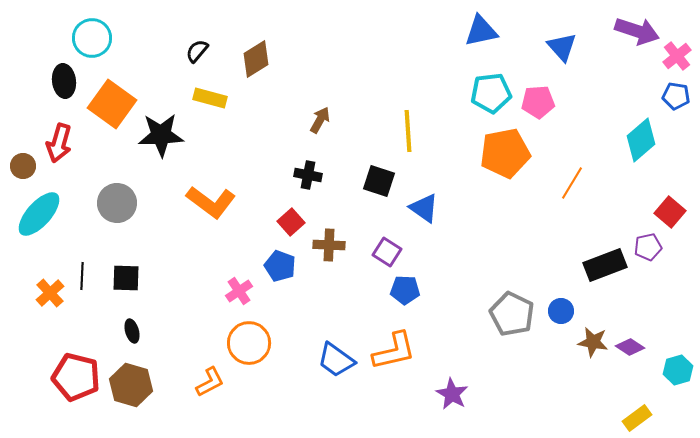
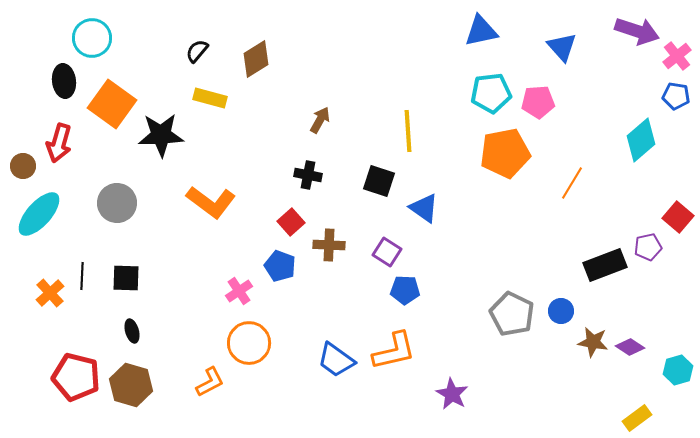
red square at (670, 212): moved 8 px right, 5 px down
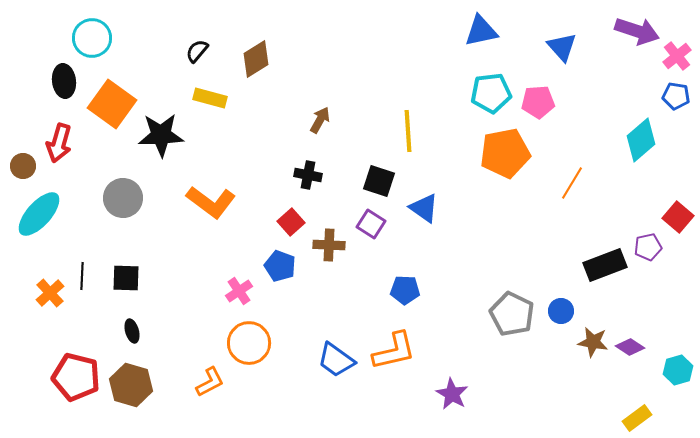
gray circle at (117, 203): moved 6 px right, 5 px up
purple square at (387, 252): moved 16 px left, 28 px up
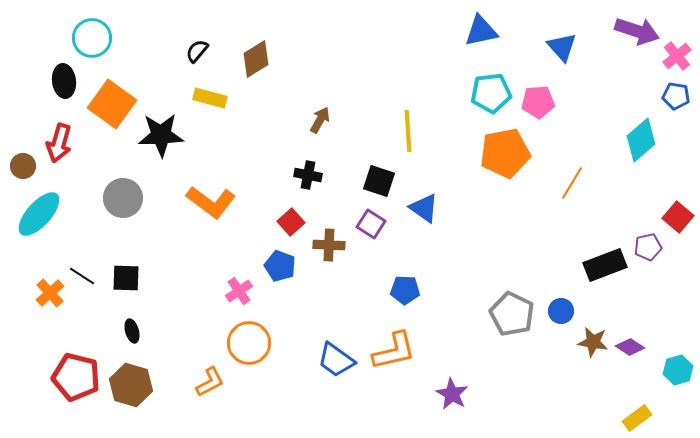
black line at (82, 276): rotated 60 degrees counterclockwise
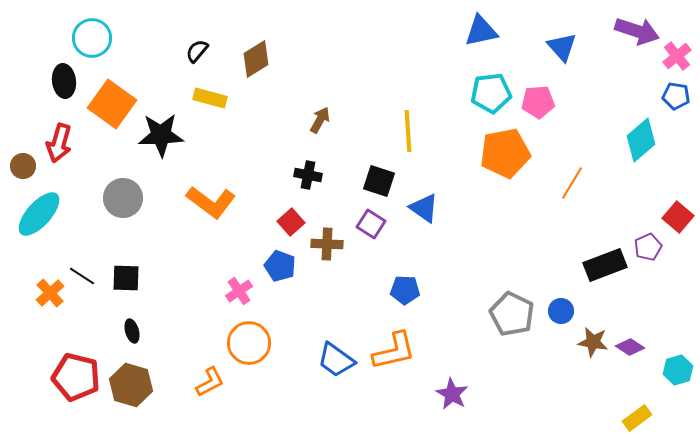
brown cross at (329, 245): moved 2 px left, 1 px up
purple pentagon at (648, 247): rotated 12 degrees counterclockwise
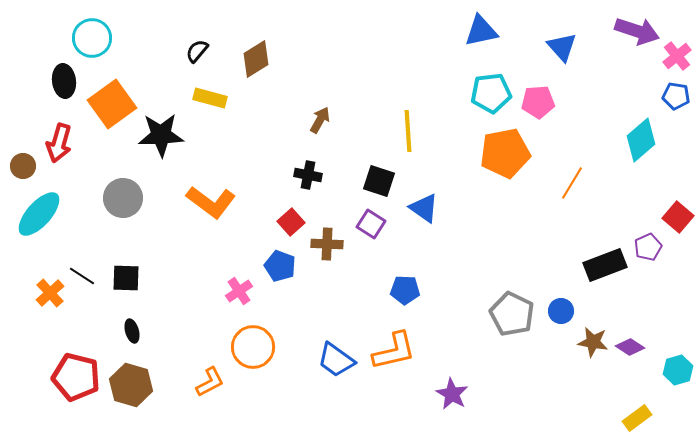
orange square at (112, 104): rotated 18 degrees clockwise
orange circle at (249, 343): moved 4 px right, 4 px down
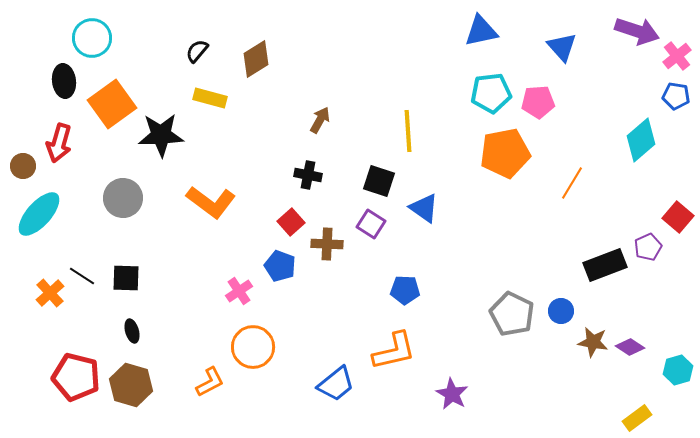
blue trapezoid at (336, 360): moved 24 px down; rotated 75 degrees counterclockwise
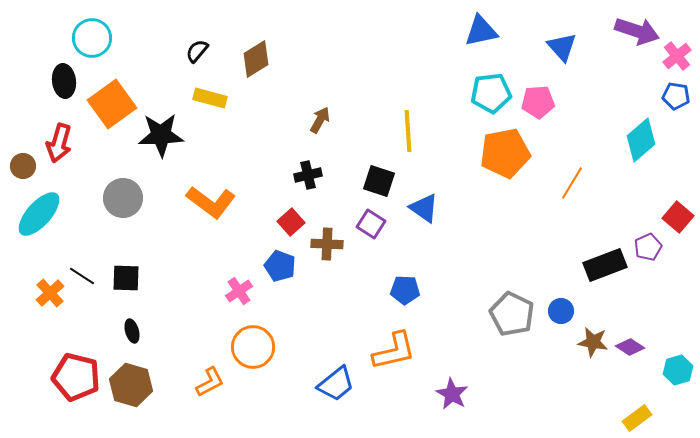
black cross at (308, 175): rotated 24 degrees counterclockwise
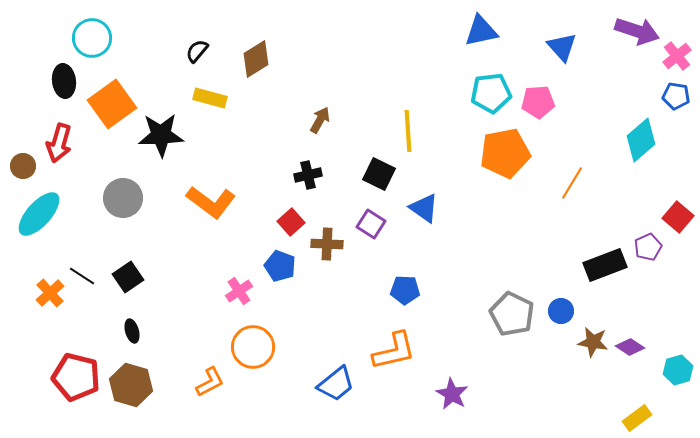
black square at (379, 181): moved 7 px up; rotated 8 degrees clockwise
black square at (126, 278): moved 2 px right, 1 px up; rotated 36 degrees counterclockwise
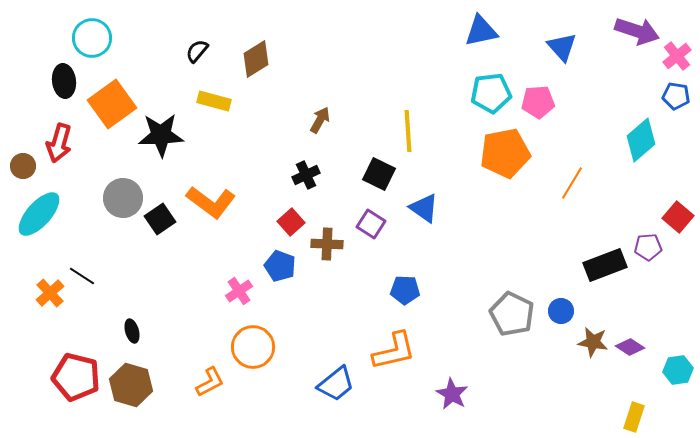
yellow rectangle at (210, 98): moved 4 px right, 3 px down
black cross at (308, 175): moved 2 px left; rotated 12 degrees counterclockwise
purple pentagon at (648, 247): rotated 20 degrees clockwise
black square at (128, 277): moved 32 px right, 58 px up
cyan hexagon at (678, 370): rotated 8 degrees clockwise
yellow rectangle at (637, 418): moved 3 px left, 1 px up; rotated 36 degrees counterclockwise
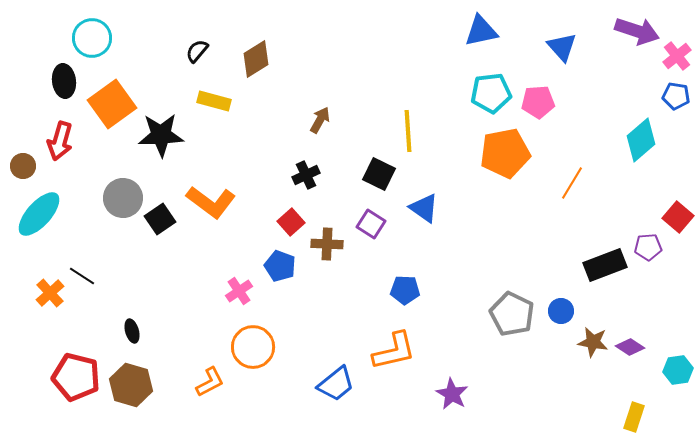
red arrow at (59, 143): moved 1 px right, 2 px up
